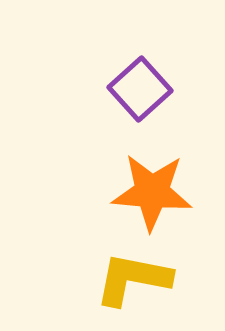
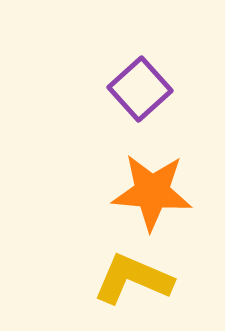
yellow L-shape: rotated 12 degrees clockwise
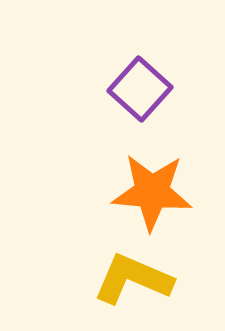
purple square: rotated 6 degrees counterclockwise
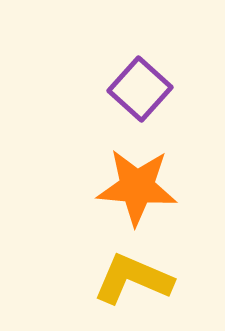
orange star: moved 15 px left, 5 px up
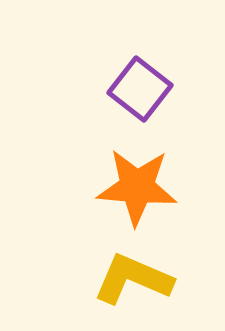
purple square: rotated 4 degrees counterclockwise
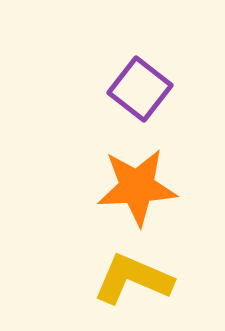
orange star: rotated 8 degrees counterclockwise
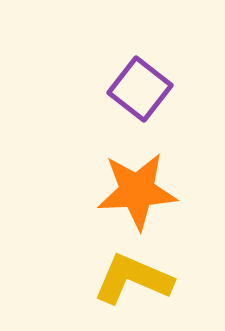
orange star: moved 4 px down
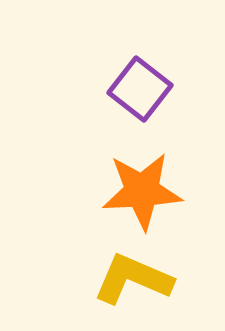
orange star: moved 5 px right
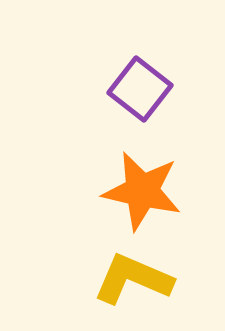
orange star: rotated 16 degrees clockwise
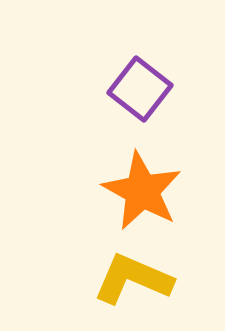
orange star: rotated 16 degrees clockwise
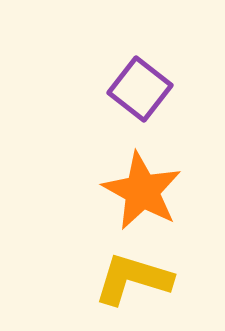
yellow L-shape: rotated 6 degrees counterclockwise
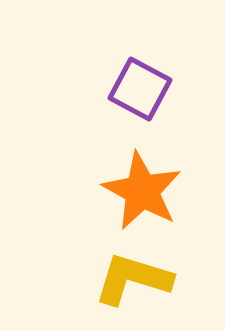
purple square: rotated 10 degrees counterclockwise
